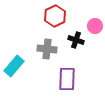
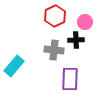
pink circle: moved 10 px left, 4 px up
black cross: rotated 21 degrees counterclockwise
gray cross: moved 7 px right, 1 px down
purple rectangle: moved 3 px right
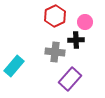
gray cross: moved 1 px right, 2 px down
purple rectangle: rotated 40 degrees clockwise
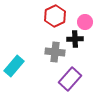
black cross: moved 1 px left, 1 px up
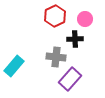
pink circle: moved 3 px up
gray cross: moved 1 px right, 5 px down
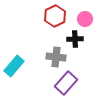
purple rectangle: moved 4 px left, 4 px down
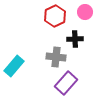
pink circle: moved 7 px up
